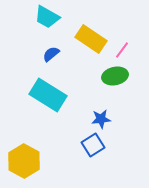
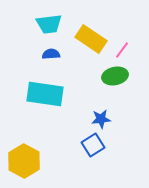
cyan trapezoid: moved 2 px right, 7 px down; rotated 36 degrees counterclockwise
blue semicircle: rotated 36 degrees clockwise
cyan rectangle: moved 3 px left, 1 px up; rotated 24 degrees counterclockwise
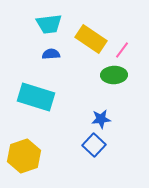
green ellipse: moved 1 px left, 1 px up; rotated 10 degrees clockwise
cyan rectangle: moved 9 px left, 3 px down; rotated 9 degrees clockwise
blue square: moved 1 px right; rotated 15 degrees counterclockwise
yellow hexagon: moved 5 px up; rotated 12 degrees clockwise
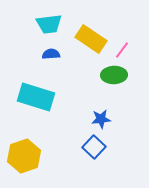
blue square: moved 2 px down
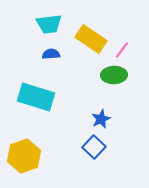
blue star: rotated 18 degrees counterclockwise
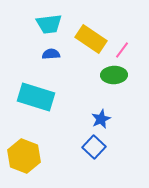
yellow hexagon: rotated 20 degrees counterclockwise
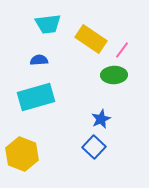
cyan trapezoid: moved 1 px left
blue semicircle: moved 12 px left, 6 px down
cyan rectangle: rotated 33 degrees counterclockwise
yellow hexagon: moved 2 px left, 2 px up
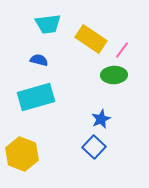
blue semicircle: rotated 18 degrees clockwise
